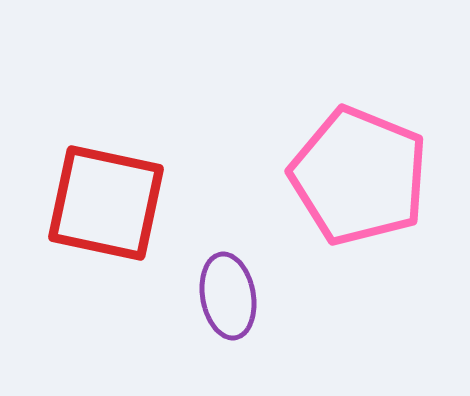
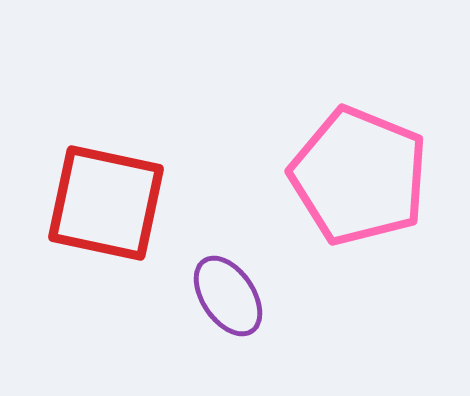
purple ellipse: rotated 24 degrees counterclockwise
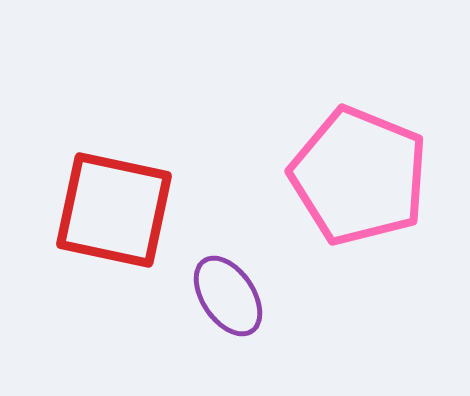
red square: moved 8 px right, 7 px down
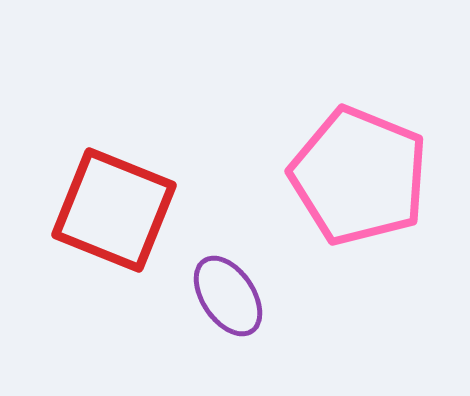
red square: rotated 10 degrees clockwise
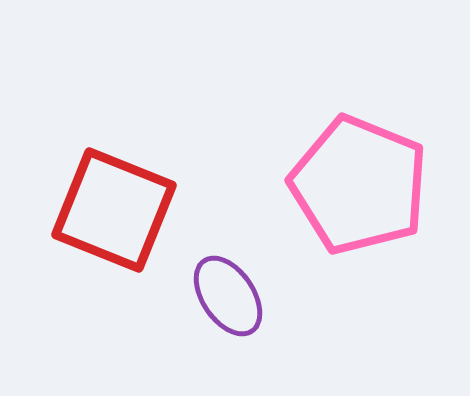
pink pentagon: moved 9 px down
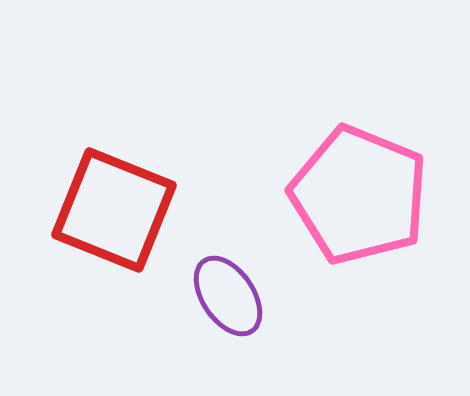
pink pentagon: moved 10 px down
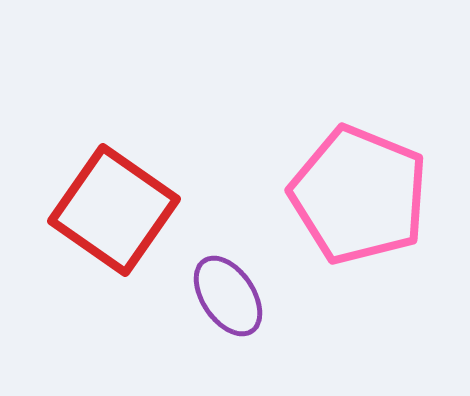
red square: rotated 13 degrees clockwise
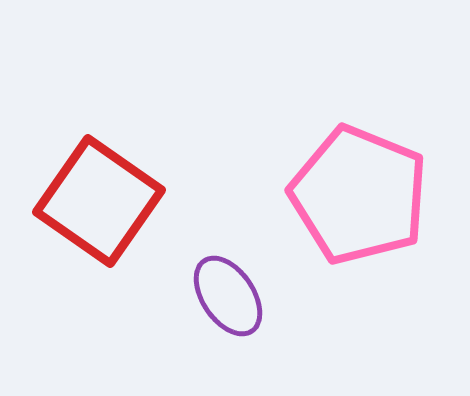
red square: moved 15 px left, 9 px up
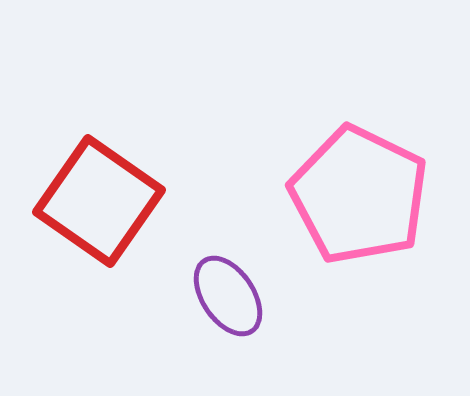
pink pentagon: rotated 4 degrees clockwise
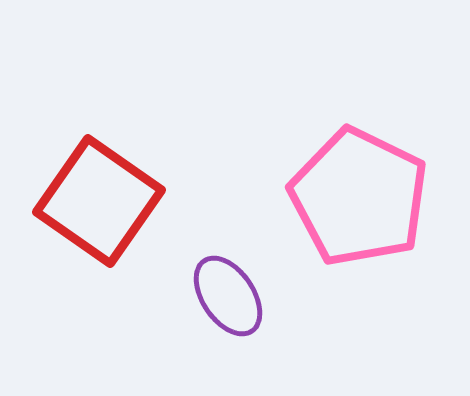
pink pentagon: moved 2 px down
